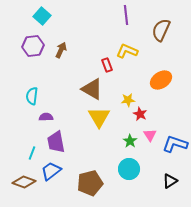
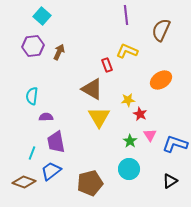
brown arrow: moved 2 px left, 2 px down
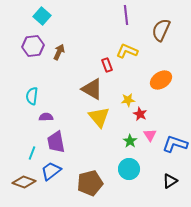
yellow triangle: rotated 10 degrees counterclockwise
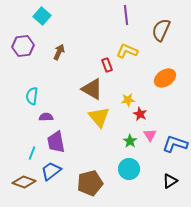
purple hexagon: moved 10 px left
orange ellipse: moved 4 px right, 2 px up
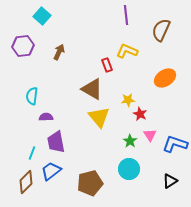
brown diamond: moved 2 px right; rotated 65 degrees counterclockwise
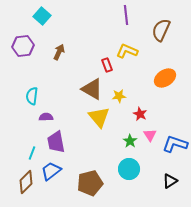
yellow star: moved 9 px left, 4 px up
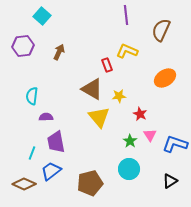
brown diamond: moved 2 px left, 2 px down; rotated 70 degrees clockwise
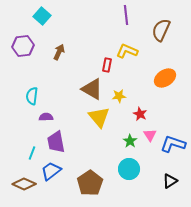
red rectangle: rotated 32 degrees clockwise
blue L-shape: moved 2 px left
brown pentagon: rotated 20 degrees counterclockwise
